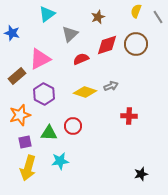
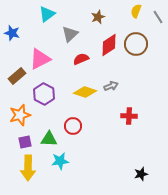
red diamond: moved 2 px right; rotated 15 degrees counterclockwise
green triangle: moved 6 px down
yellow arrow: rotated 15 degrees counterclockwise
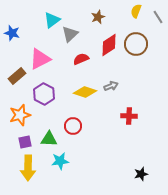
cyan triangle: moved 5 px right, 6 px down
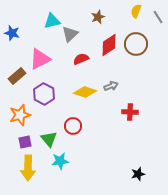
cyan triangle: moved 1 px down; rotated 24 degrees clockwise
red cross: moved 1 px right, 4 px up
green triangle: rotated 48 degrees clockwise
black star: moved 3 px left
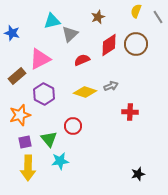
red semicircle: moved 1 px right, 1 px down
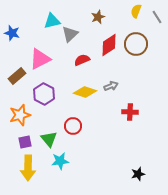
gray line: moved 1 px left
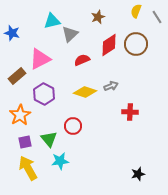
orange star: rotated 15 degrees counterclockwise
yellow arrow: rotated 150 degrees clockwise
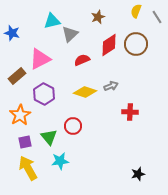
green triangle: moved 2 px up
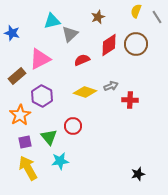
purple hexagon: moved 2 px left, 2 px down
red cross: moved 12 px up
